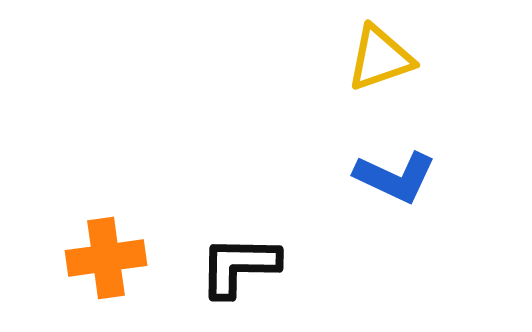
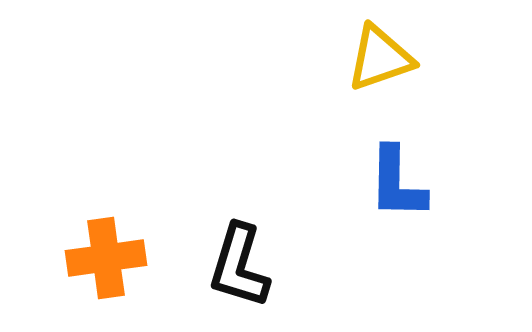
blue L-shape: moved 2 px right, 6 px down; rotated 66 degrees clockwise
black L-shape: rotated 74 degrees counterclockwise
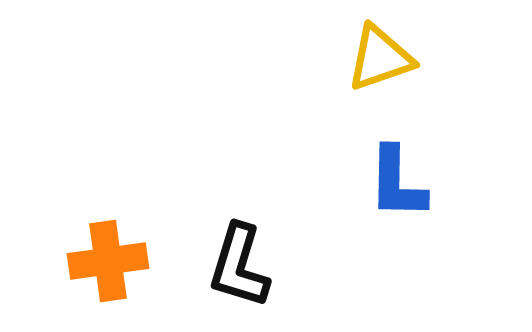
orange cross: moved 2 px right, 3 px down
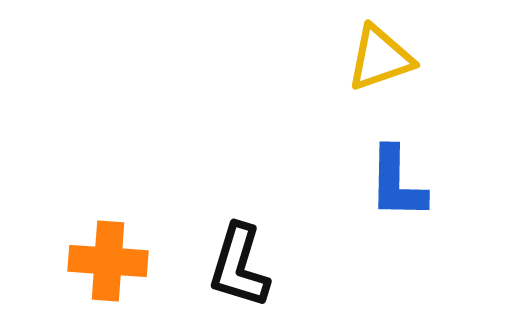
orange cross: rotated 12 degrees clockwise
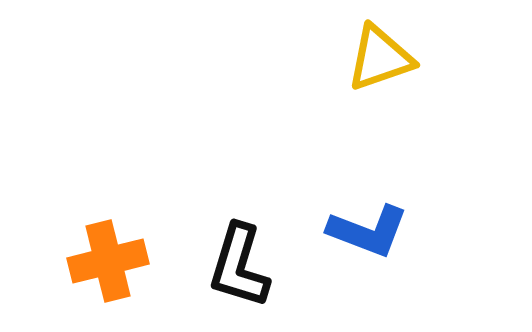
blue L-shape: moved 29 px left, 48 px down; rotated 70 degrees counterclockwise
orange cross: rotated 18 degrees counterclockwise
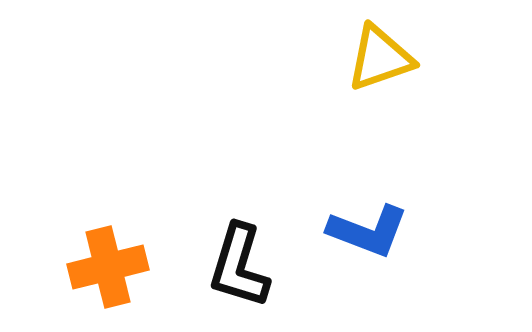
orange cross: moved 6 px down
